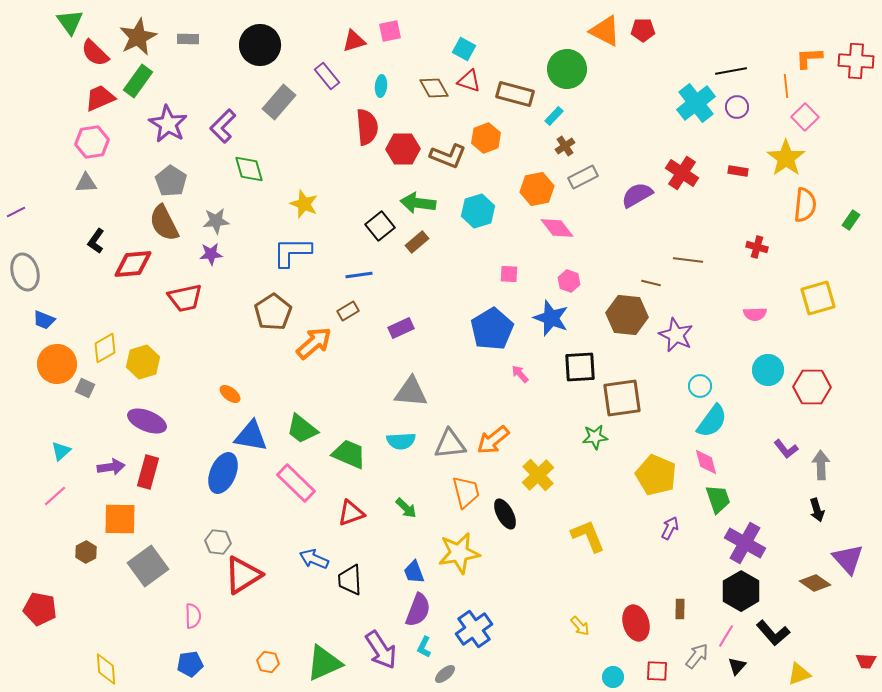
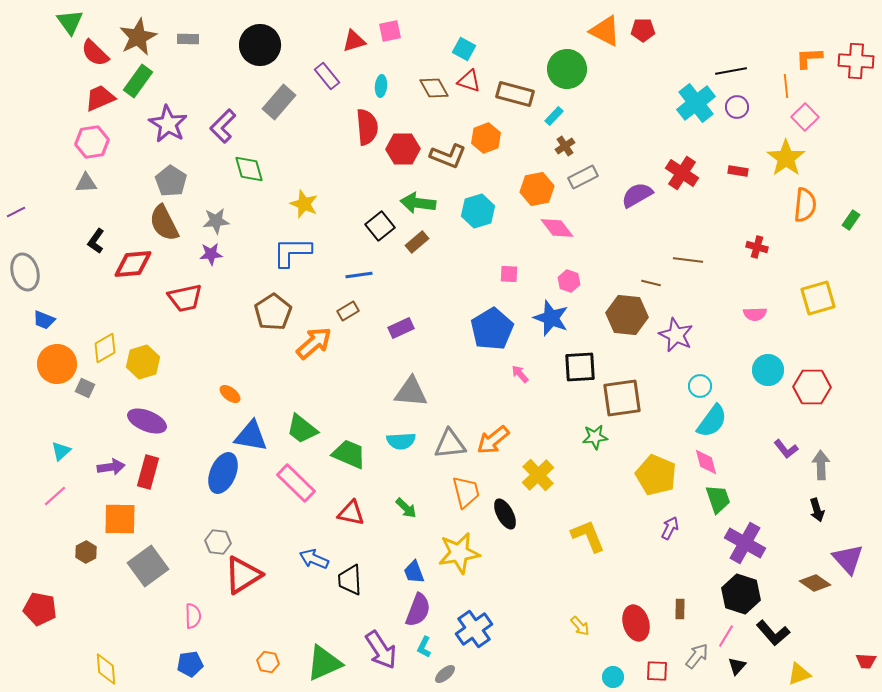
red triangle at (351, 513): rotated 32 degrees clockwise
black hexagon at (741, 591): moved 3 px down; rotated 12 degrees counterclockwise
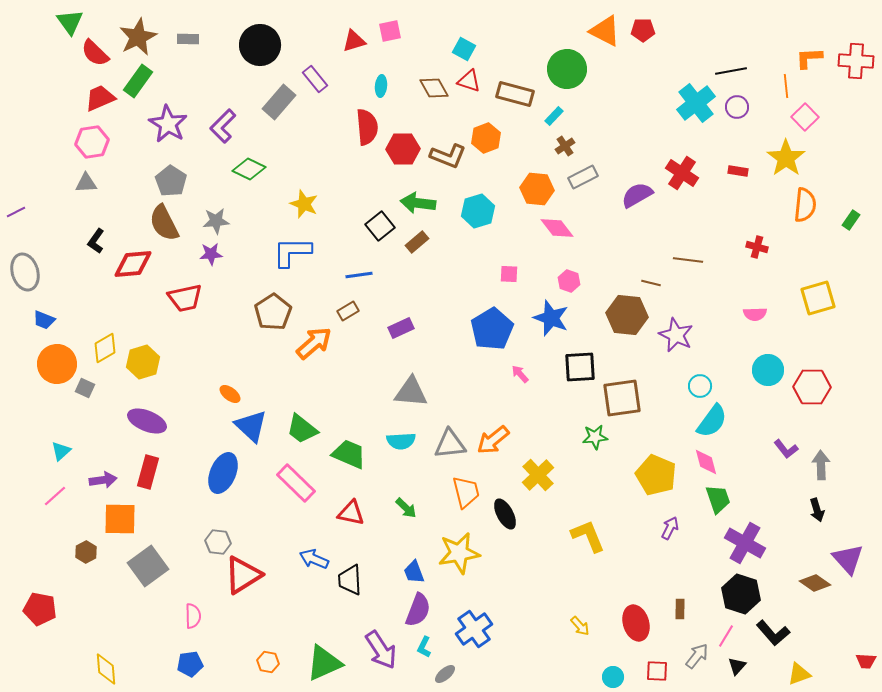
purple rectangle at (327, 76): moved 12 px left, 3 px down
green diamond at (249, 169): rotated 48 degrees counterclockwise
orange hexagon at (537, 189): rotated 16 degrees clockwise
blue triangle at (251, 436): moved 10 px up; rotated 33 degrees clockwise
purple arrow at (111, 467): moved 8 px left, 13 px down
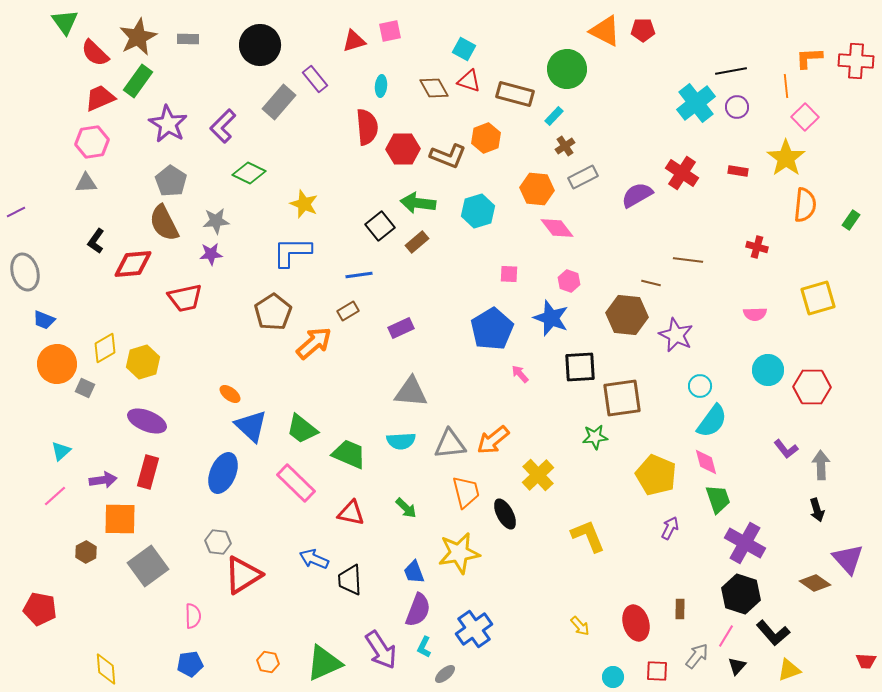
green triangle at (70, 22): moved 5 px left
green diamond at (249, 169): moved 4 px down
yellow triangle at (799, 674): moved 10 px left, 4 px up
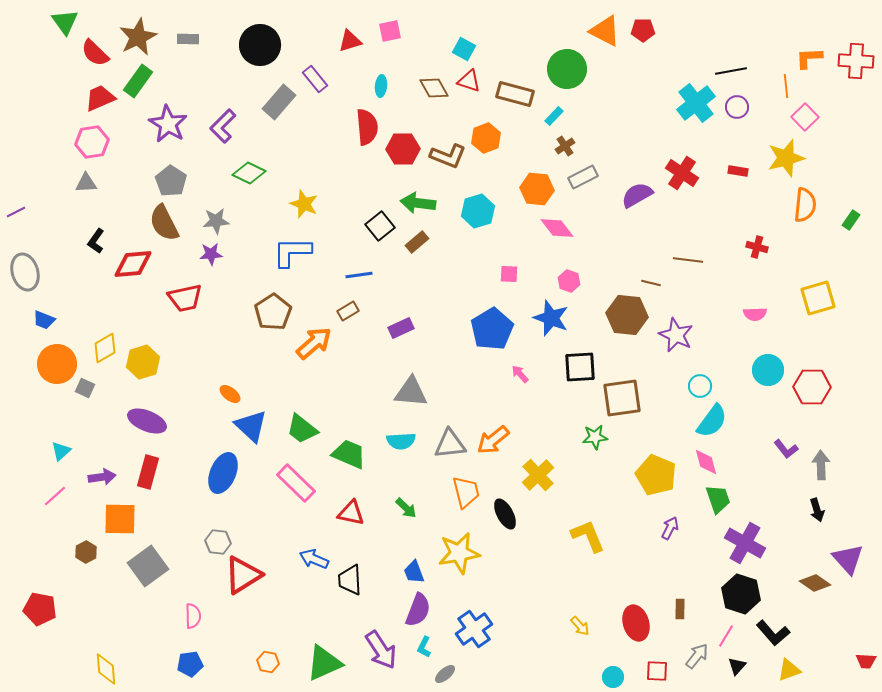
red triangle at (354, 41): moved 4 px left
yellow star at (786, 158): rotated 21 degrees clockwise
purple arrow at (103, 480): moved 1 px left, 3 px up
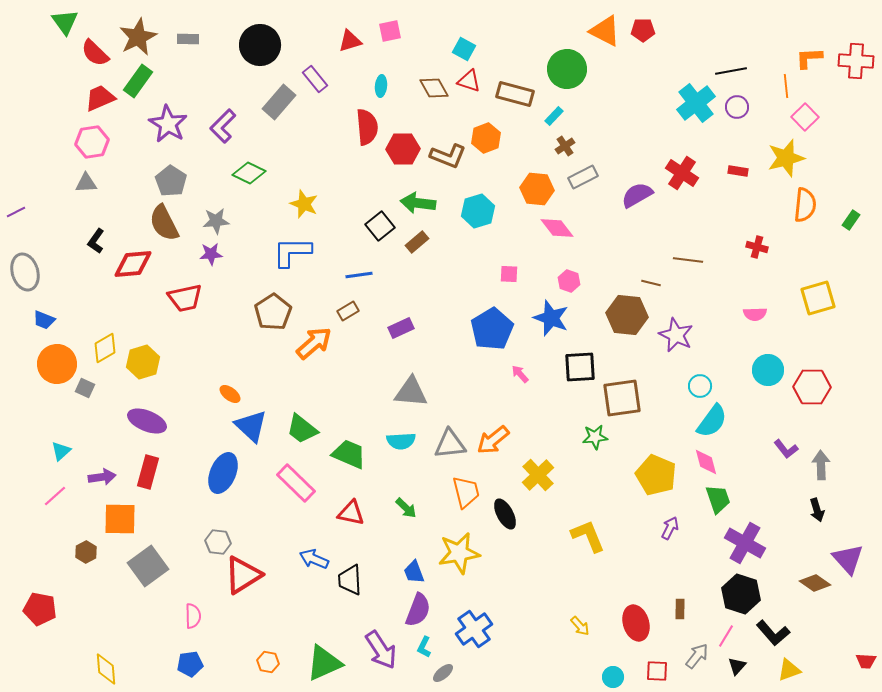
gray ellipse at (445, 674): moved 2 px left, 1 px up
